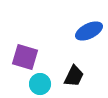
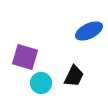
cyan circle: moved 1 px right, 1 px up
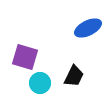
blue ellipse: moved 1 px left, 3 px up
cyan circle: moved 1 px left
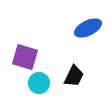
cyan circle: moved 1 px left
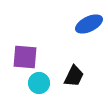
blue ellipse: moved 1 px right, 4 px up
purple square: rotated 12 degrees counterclockwise
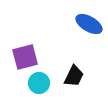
blue ellipse: rotated 56 degrees clockwise
purple square: rotated 20 degrees counterclockwise
